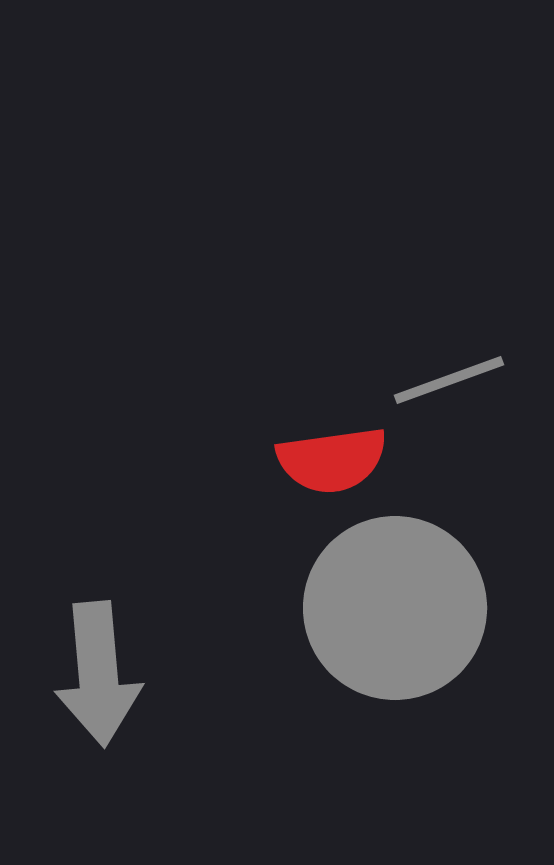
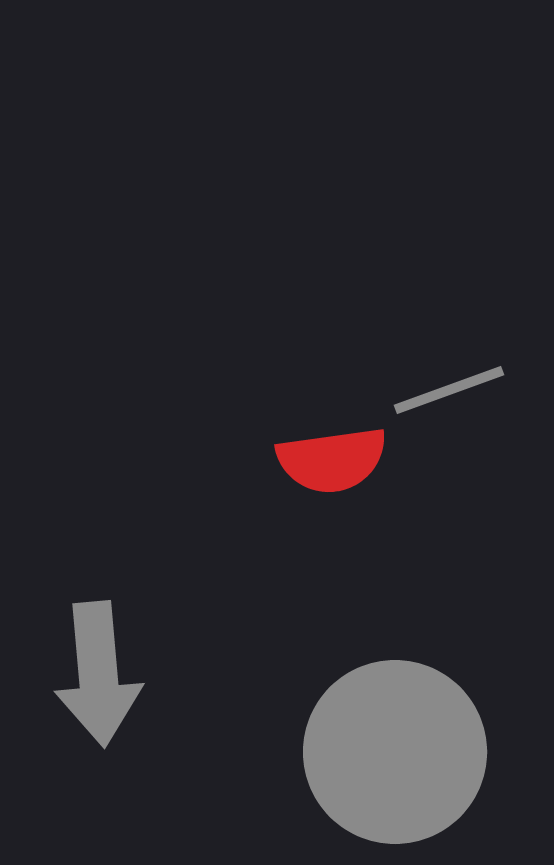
gray line: moved 10 px down
gray circle: moved 144 px down
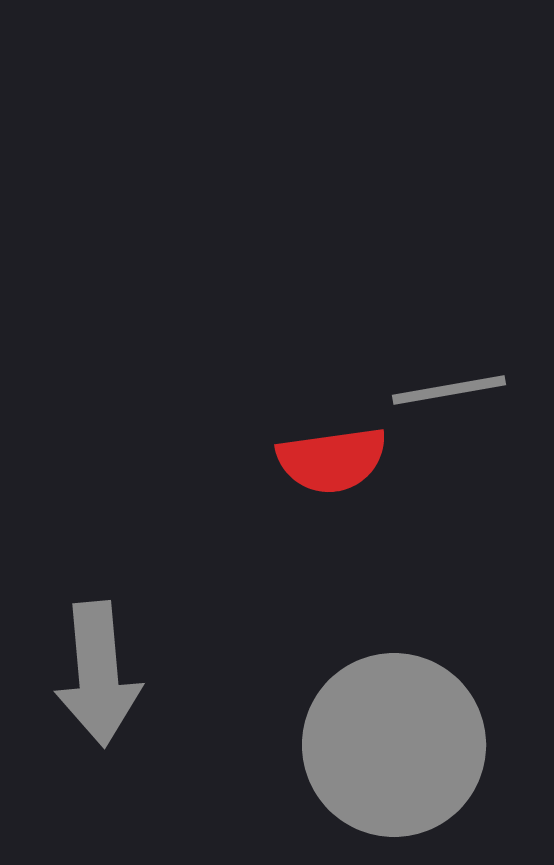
gray line: rotated 10 degrees clockwise
gray circle: moved 1 px left, 7 px up
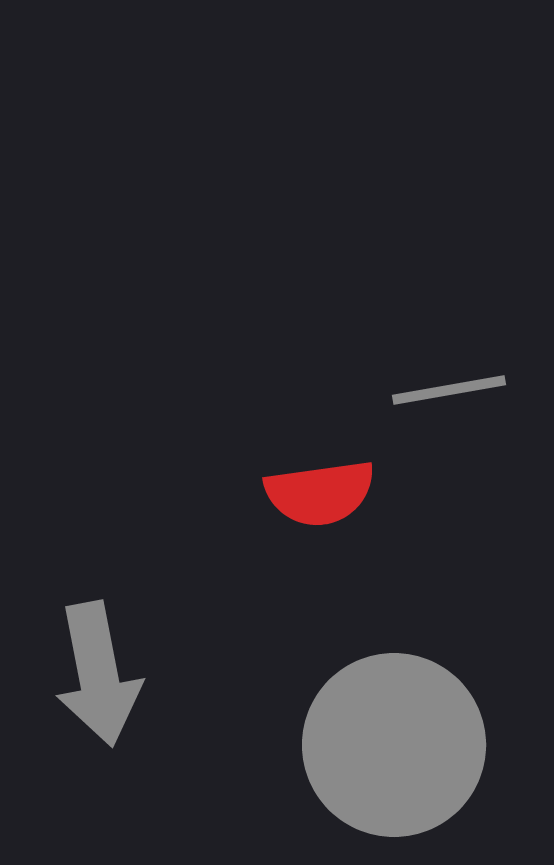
red semicircle: moved 12 px left, 33 px down
gray arrow: rotated 6 degrees counterclockwise
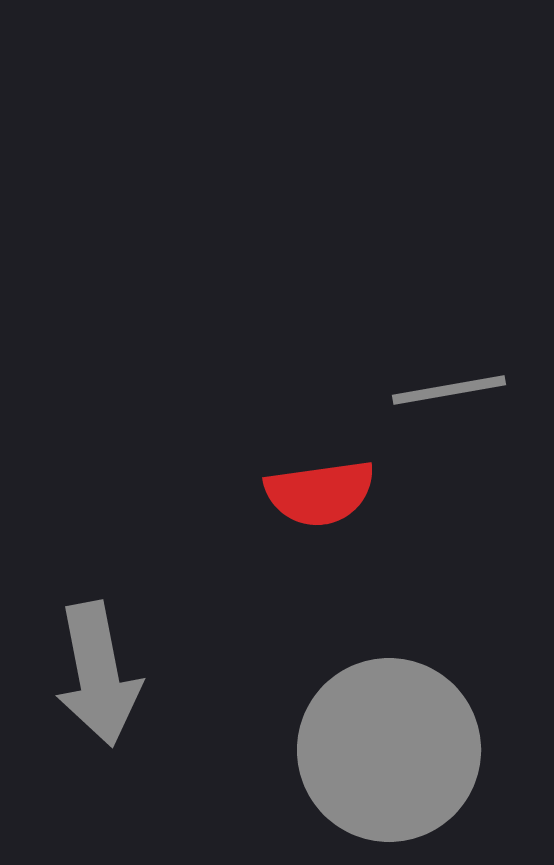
gray circle: moved 5 px left, 5 px down
